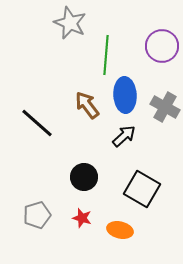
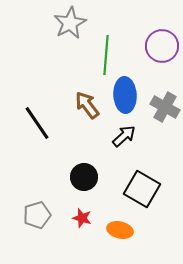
gray star: rotated 20 degrees clockwise
black line: rotated 15 degrees clockwise
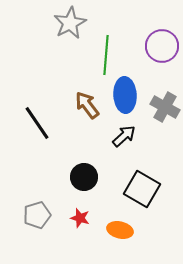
red star: moved 2 px left
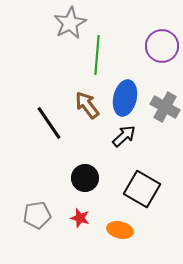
green line: moved 9 px left
blue ellipse: moved 3 px down; rotated 16 degrees clockwise
black line: moved 12 px right
black circle: moved 1 px right, 1 px down
gray pentagon: rotated 8 degrees clockwise
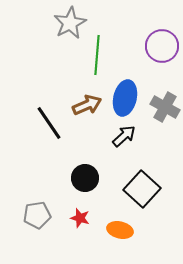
brown arrow: rotated 104 degrees clockwise
black square: rotated 12 degrees clockwise
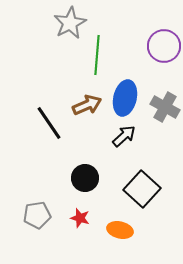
purple circle: moved 2 px right
